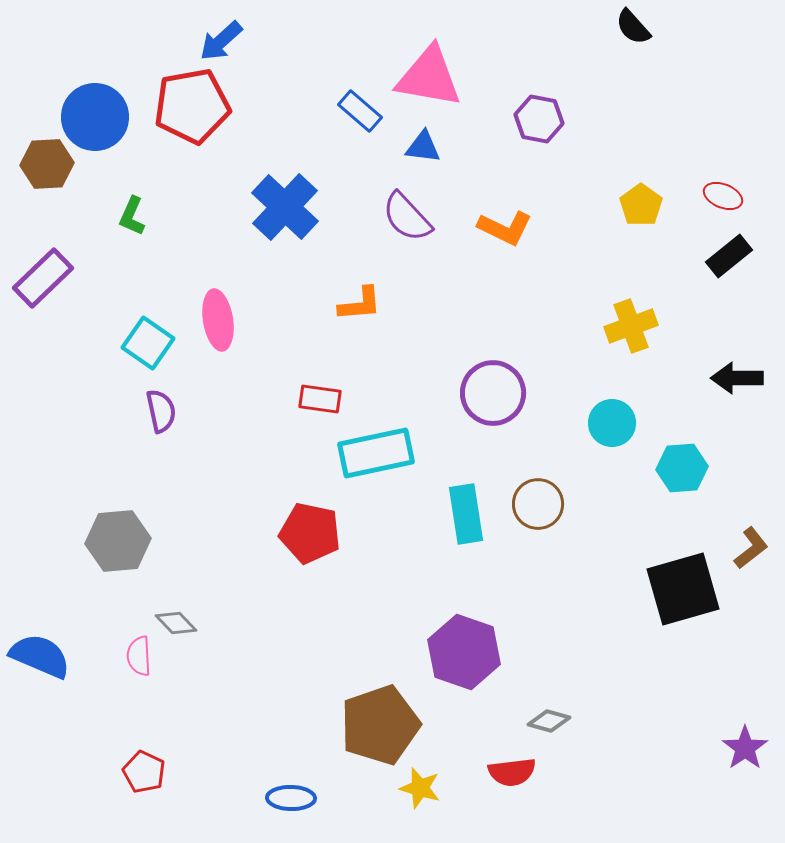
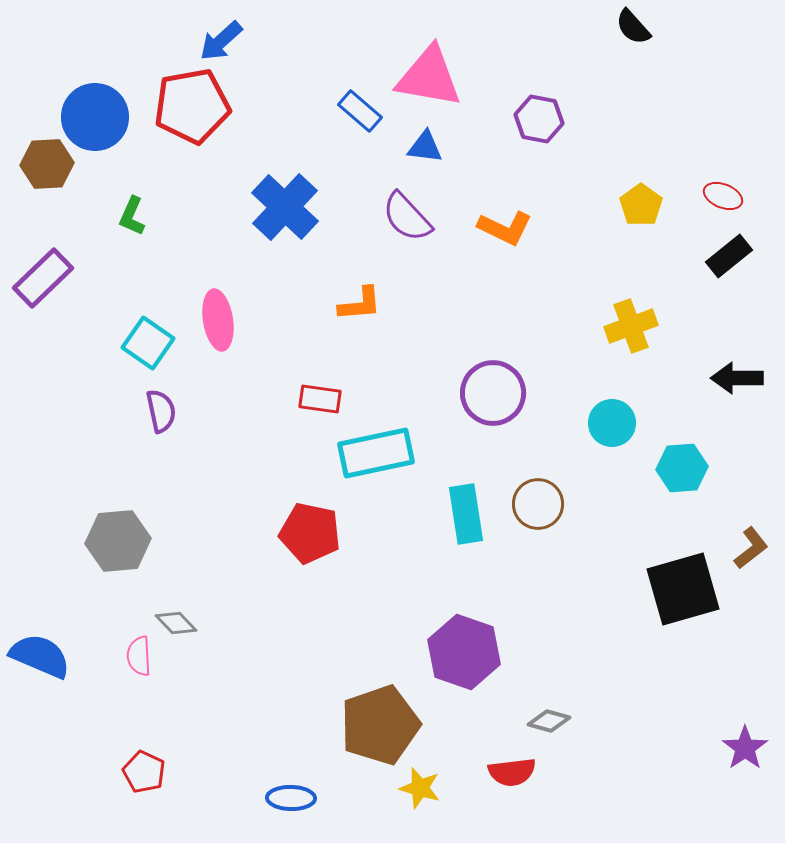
blue triangle at (423, 147): moved 2 px right
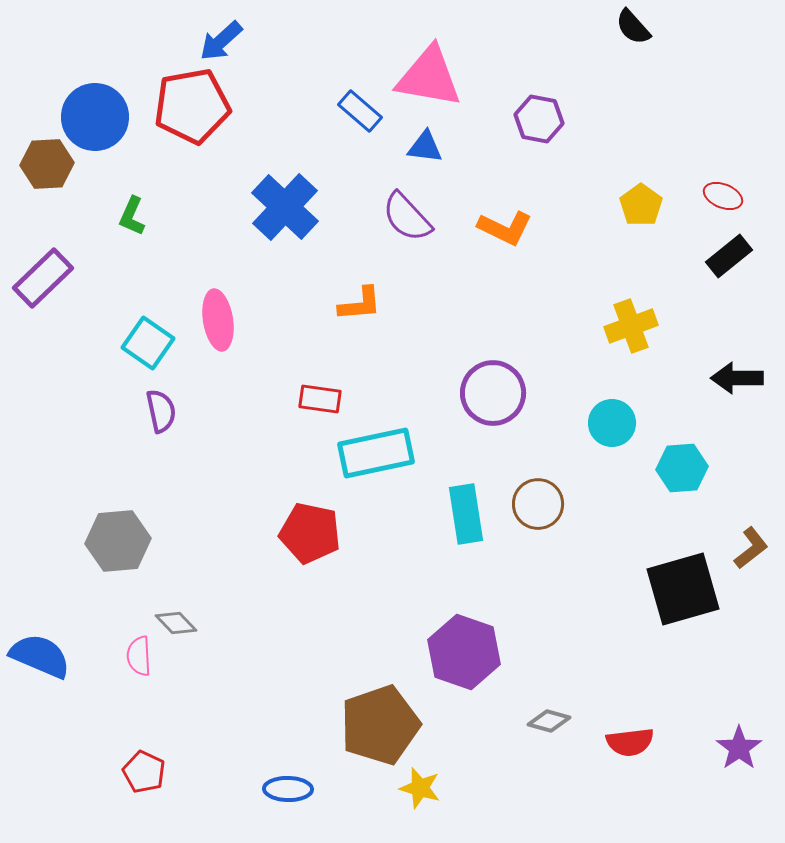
purple star at (745, 748): moved 6 px left
red semicircle at (512, 772): moved 118 px right, 30 px up
blue ellipse at (291, 798): moved 3 px left, 9 px up
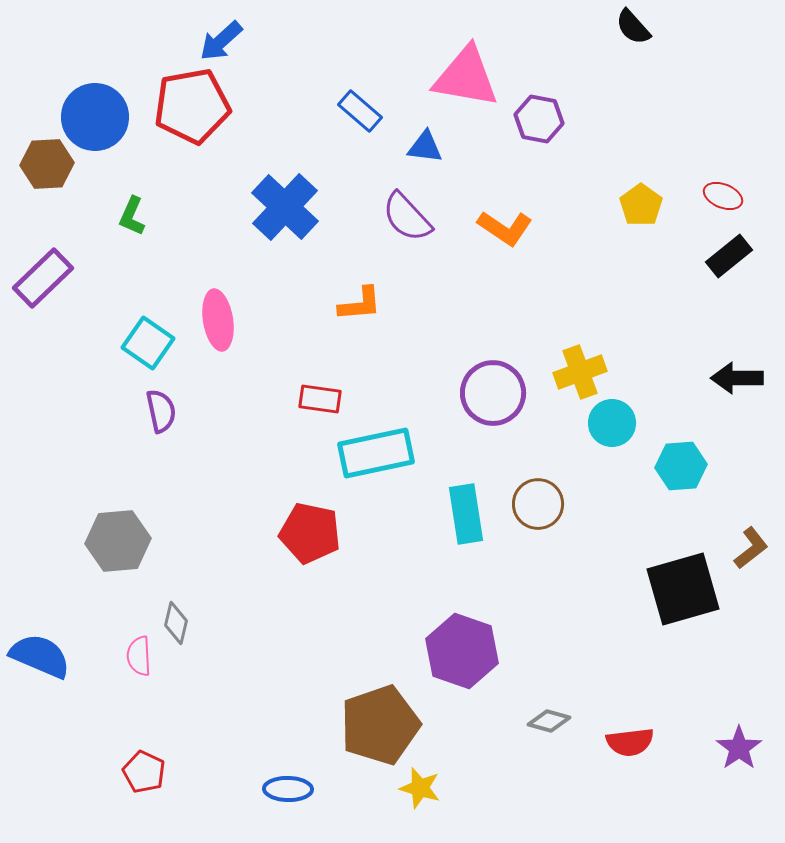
pink triangle at (429, 77): moved 37 px right
orange L-shape at (505, 228): rotated 8 degrees clockwise
yellow cross at (631, 326): moved 51 px left, 46 px down
cyan hexagon at (682, 468): moved 1 px left, 2 px up
gray diamond at (176, 623): rotated 57 degrees clockwise
purple hexagon at (464, 652): moved 2 px left, 1 px up
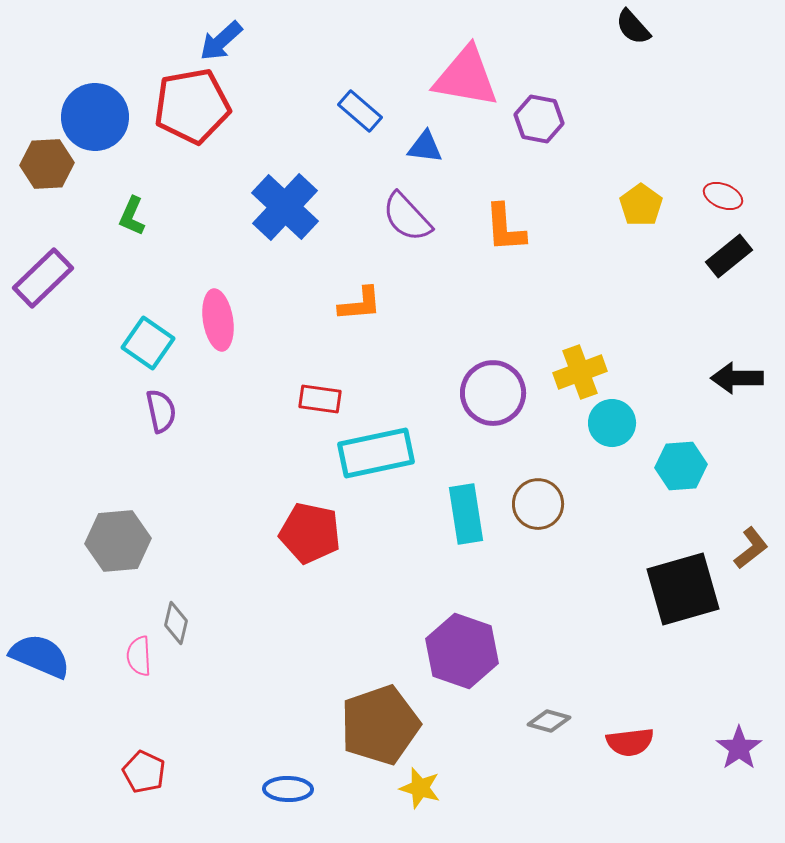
orange L-shape at (505, 228): rotated 52 degrees clockwise
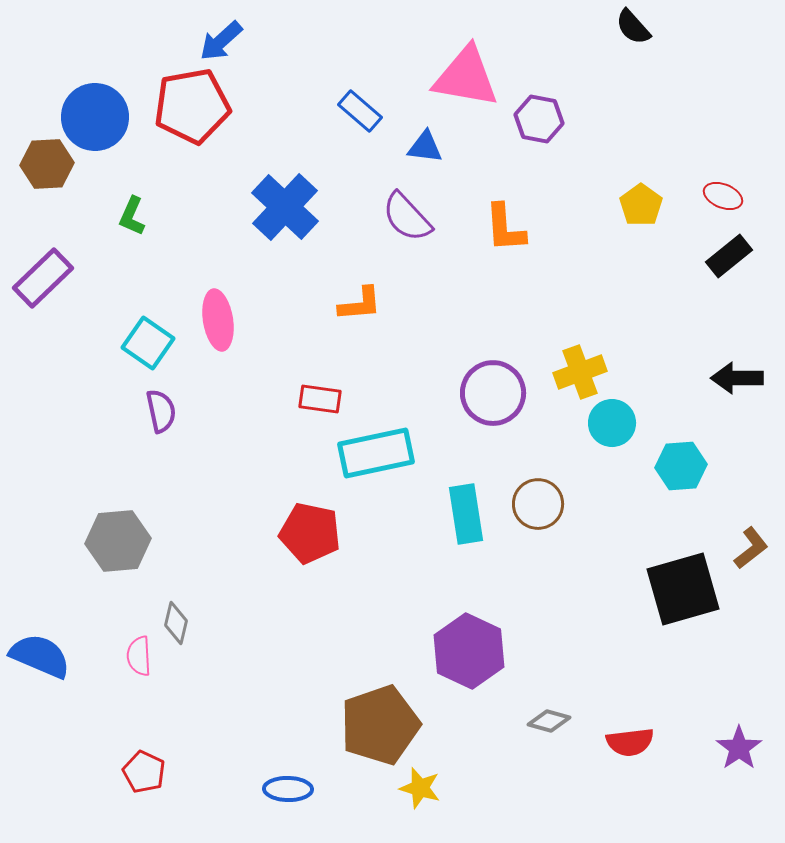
purple hexagon at (462, 651): moved 7 px right; rotated 6 degrees clockwise
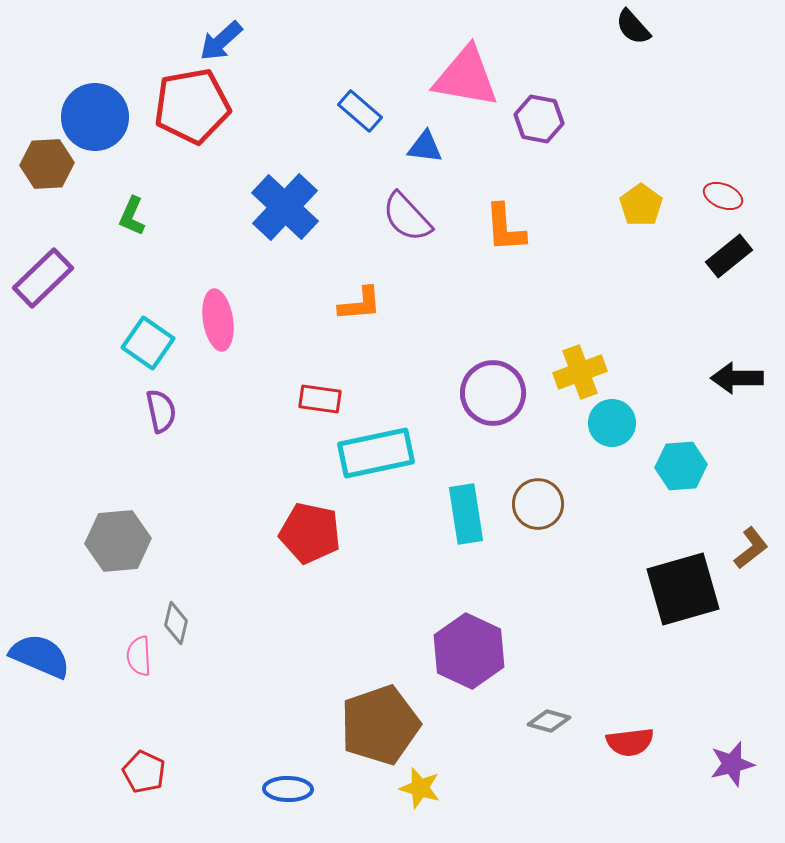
purple star at (739, 748): moved 7 px left, 16 px down; rotated 21 degrees clockwise
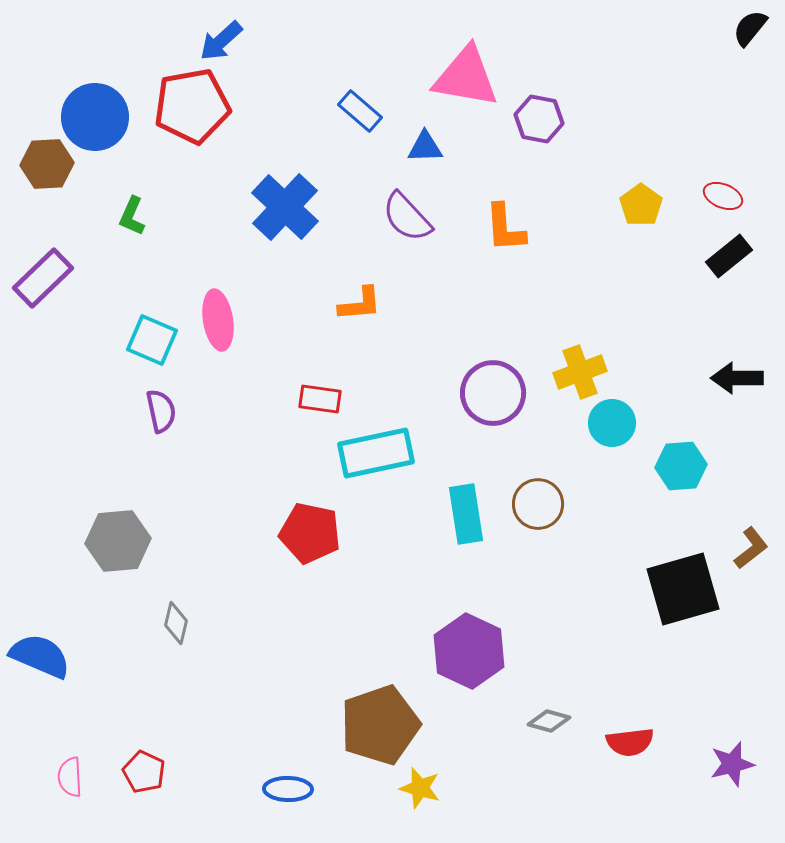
black semicircle at (633, 27): moved 117 px right, 1 px down; rotated 81 degrees clockwise
blue triangle at (425, 147): rotated 9 degrees counterclockwise
cyan square at (148, 343): moved 4 px right, 3 px up; rotated 12 degrees counterclockwise
pink semicircle at (139, 656): moved 69 px left, 121 px down
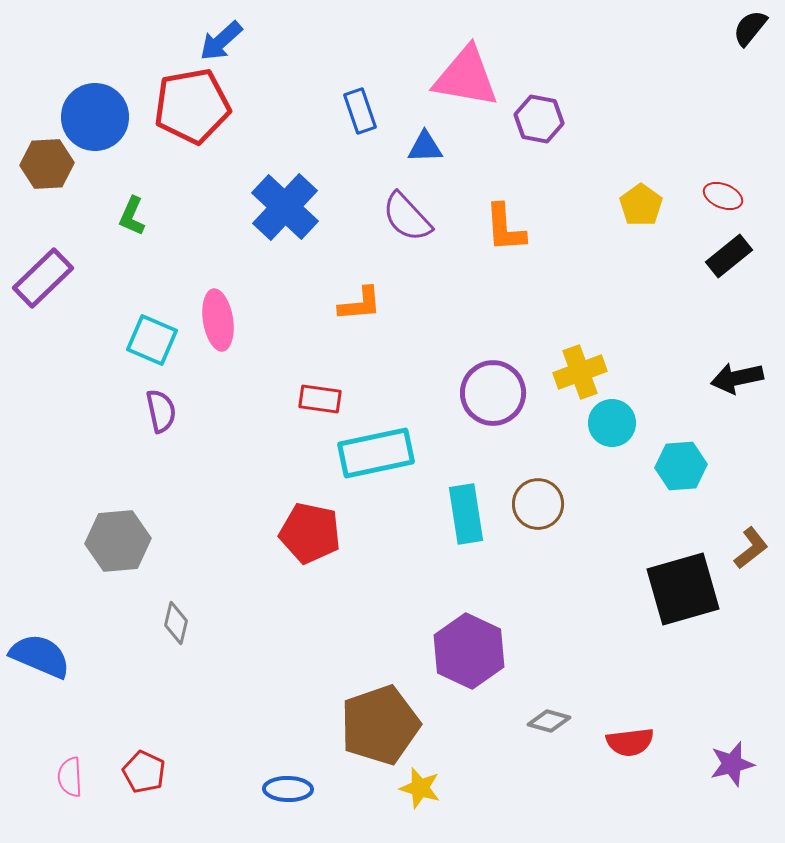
blue rectangle at (360, 111): rotated 30 degrees clockwise
black arrow at (737, 378): rotated 12 degrees counterclockwise
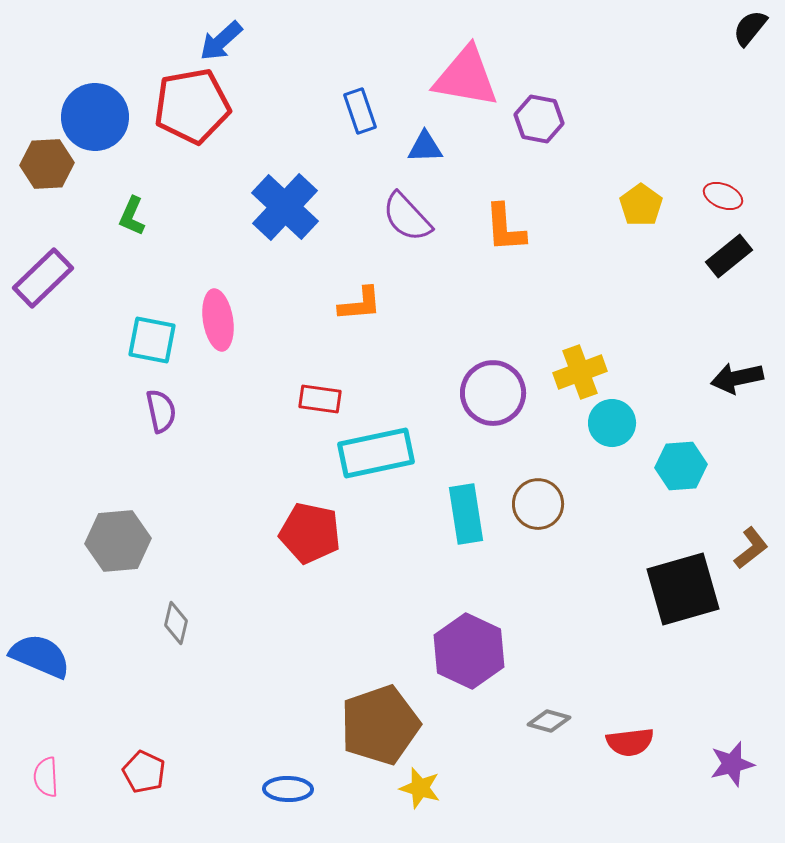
cyan square at (152, 340): rotated 12 degrees counterclockwise
pink semicircle at (70, 777): moved 24 px left
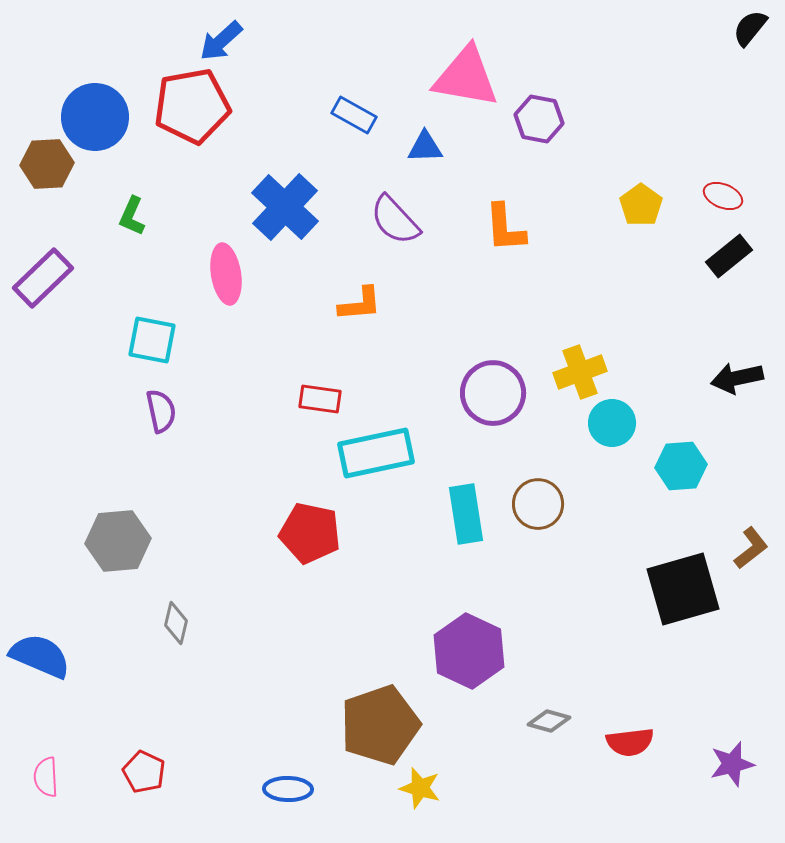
blue rectangle at (360, 111): moved 6 px left, 4 px down; rotated 42 degrees counterclockwise
purple semicircle at (407, 217): moved 12 px left, 3 px down
pink ellipse at (218, 320): moved 8 px right, 46 px up
